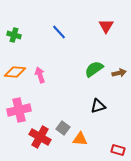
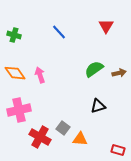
orange diamond: moved 1 px down; rotated 50 degrees clockwise
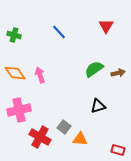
brown arrow: moved 1 px left
gray square: moved 1 px right, 1 px up
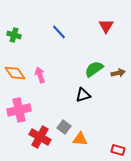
black triangle: moved 15 px left, 11 px up
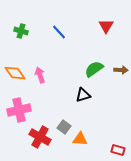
green cross: moved 7 px right, 4 px up
brown arrow: moved 3 px right, 3 px up; rotated 16 degrees clockwise
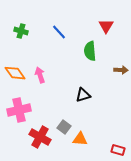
green semicircle: moved 4 px left, 18 px up; rotated 60 degrees counterclockwise
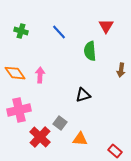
brown arrow: rotated 96 degrees clockwise
pink arrow: rotated 21 degrees clockwise
gray square: moved 4 px left, 4 px up
red cross: rotated 15 degrees clockwise
red rectangle: moved 3 px left, 1 px down; rotated 24 degrees clockwise
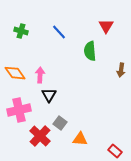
black triangle: moved 34 px left; rotated 42 degrees counterclockwise
red cross: moved 1 px up
